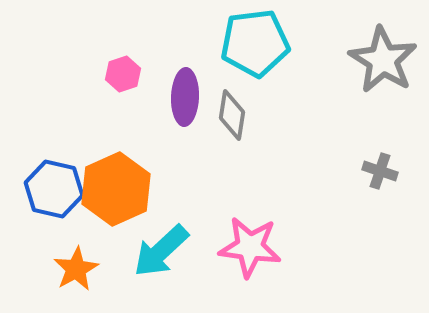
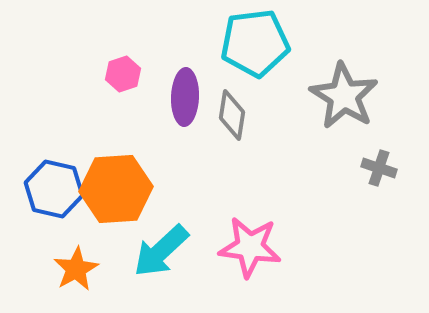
gray star: moved 39 px left, 36 px down
gray cross: moved 1 px left, 3 px up
orange hexagon: rotated 20 degrees clockwise
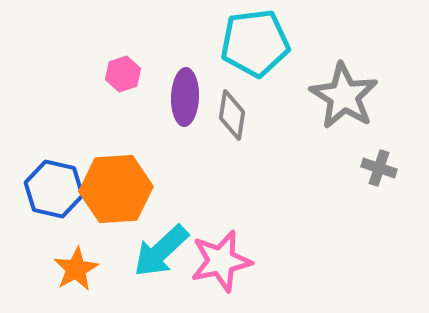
pink star: moved 29 px left, 14 px down; rotated 20 degrees counterclockwise
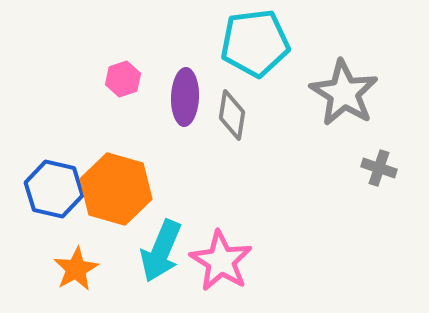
pink hexagon: moved 5 px down
gray star: moved 3 px up
orange hexagon: rotated 20 degrees clockwise
cyan arrow: rotated 24 degrees counterclockwise
pink star: rotated 28 degrees counterclockwise
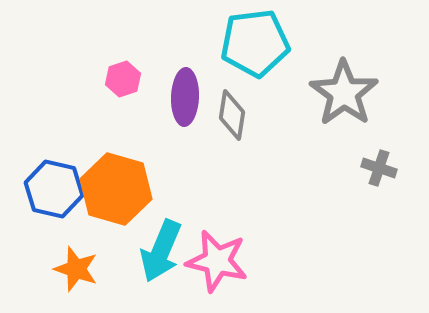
gray star: rotated 4 degrees clockwise
pink star: moved 4 px left; rotated 18 degrees counterclockwise
orange star: rotated 24 degrees counterclockwise
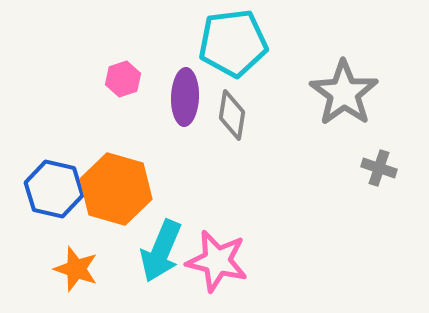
cyan pentagon: moved 22 px left
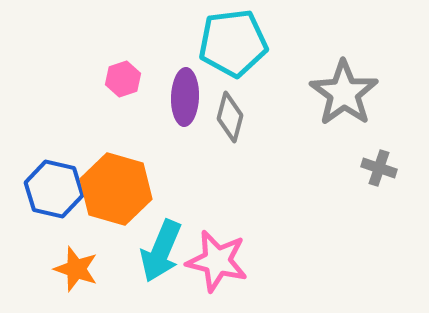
gray diamond: moved 2 px left, 2 px down; rotated 6 degrees clockwise
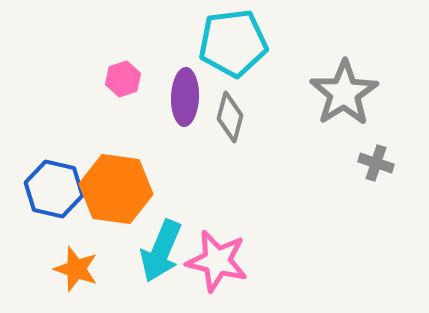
gray star: rotated 4 degrees clockwise
gray cross: moved 3 px left, 5 px up
orange hexagon: rotated 8 degrees counterclockwise
